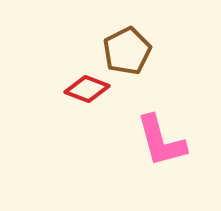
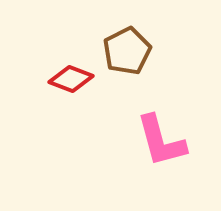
red diamond: moved 16 px left, 10 px up
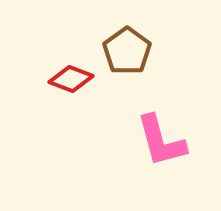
brown pentagon: rotated 9 degrees counterclockwise
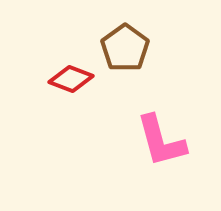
brown pentagon: moved 2 px left, 3 px up
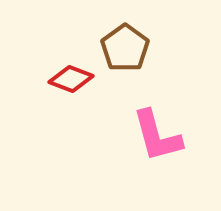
pink L-shape: moved 4 px left, 5 px up
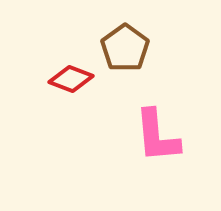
pink L-shape: rotated 10 degrees clockwise
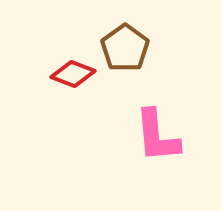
red diamond: moved 2 px right, 5 px up
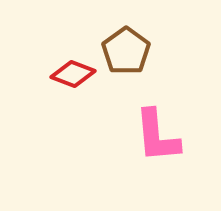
brown pentagon: moved 1 px right, 3 px down
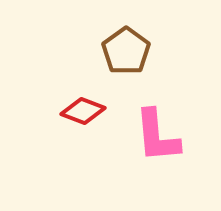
red diamond: moved 10 px right, 37 px down
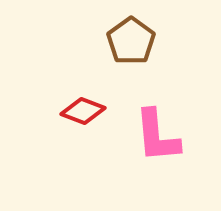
brown pentagon: moved 5 px right, 10 px up
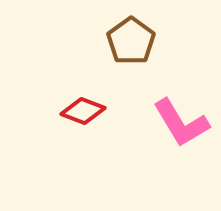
pink L-shape: moved 24 px right, 13 px up; rotated 26 degrees counterclockwise
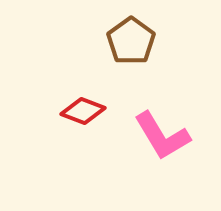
pink L-shape: moved 19 px left, 13 px down
